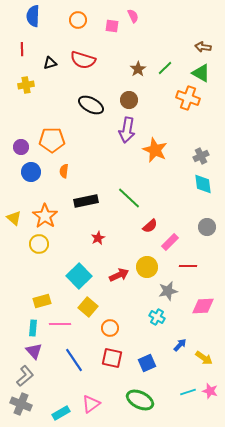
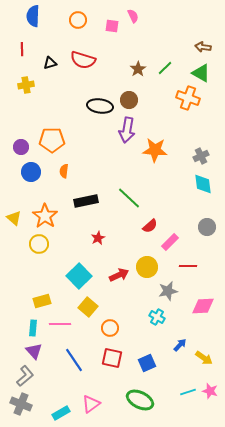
black ellipse at (91, 105): moved 9 px right, 1 px down; rotated 20 degrees counterclockwise
orange star at (155, 150): rotated 20 degrees counterclockwise
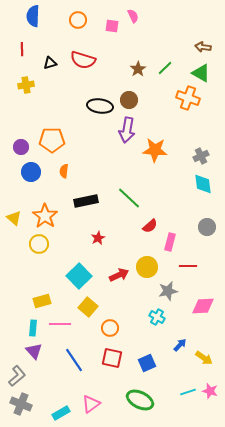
pink rectangle at (170, 242): rotated 30 degrees counterclockwise
gray L-shape at (25, 376): moved 8 px left
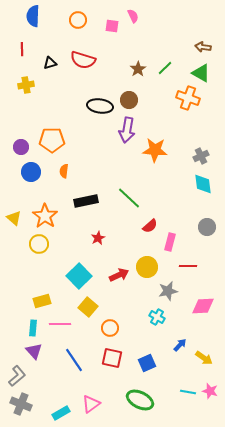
cyan line at (188, 392): rotated 28 degrees clockwise
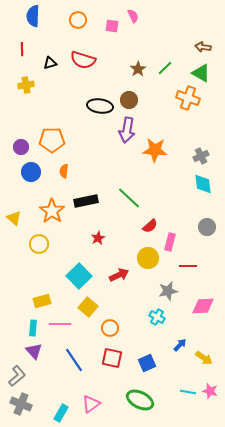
orange star at (45, 216): moved 7 px right, 5 px up
yellow circle at (147, 267): moved 1 px right, 9 px up
cyan rectangle at (61, 413): rotated 30 degrees counterclockwise
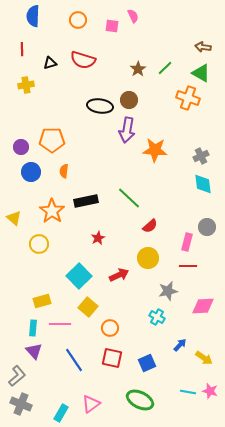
pink rectangle at (170, 242): moved 17 px right
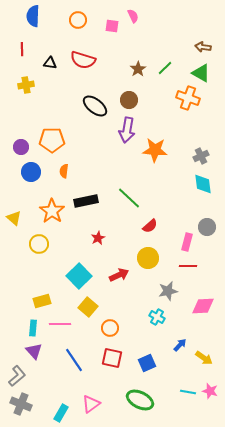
black triangle at (50, 63): rotated 24 degrees clockwise
black ellipse at (100, 106): moved 5 px left; rotated 30 degrees clockwise
